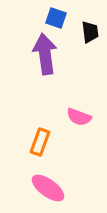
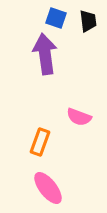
black trapezoid: moved 2 px left, 11 px up
pink ellipse: rotated 16 degrees clockwise
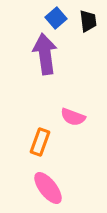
blue square: rotated 30 degrees clockwise
pink semicircle: moved 6 px left
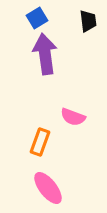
blue square: moved 19 px left; rotated 10 degrees clockwise
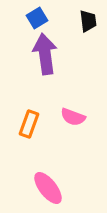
orange rectangle: moved 11 px left, 18 px up
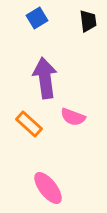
purple arrow: moved 24 px down
orange rectangle: rotated 68 degrees counterclockwise
